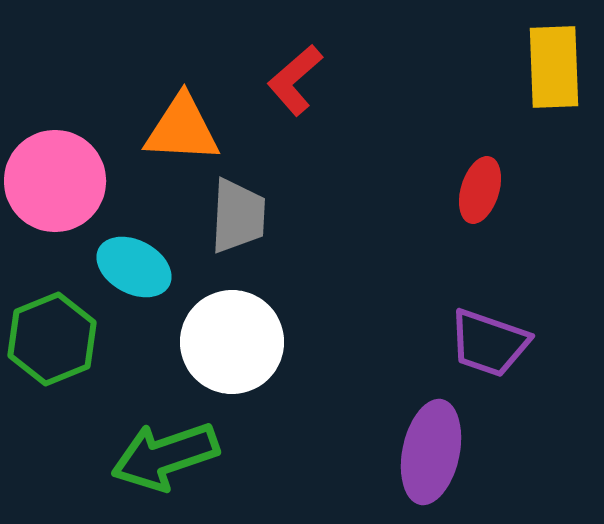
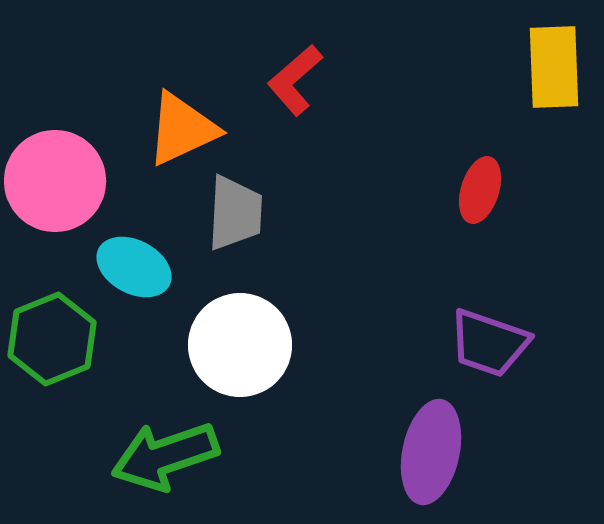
orange triangle: rotated 28 degrees counterclockwise
gray trapezoid: moved 3 px left, 3 px up
white circle: moved 8 px right, 3 px down
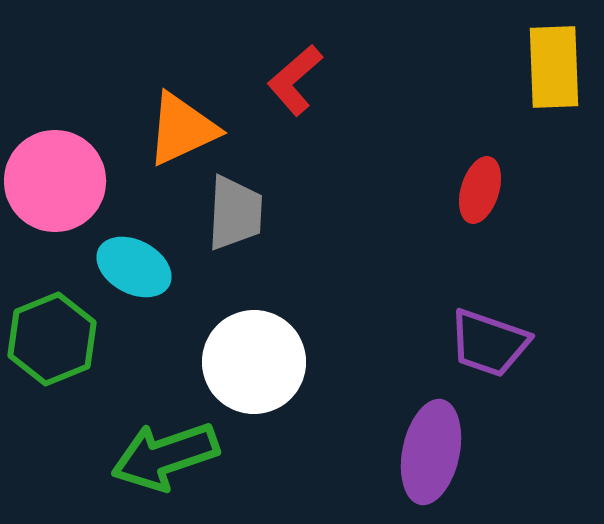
white circle: moved 14 px right, 17 px down
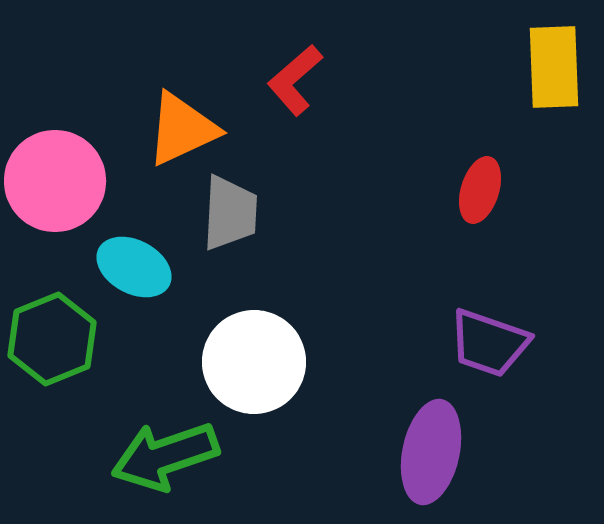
gray trapezoid: moved 5 px left
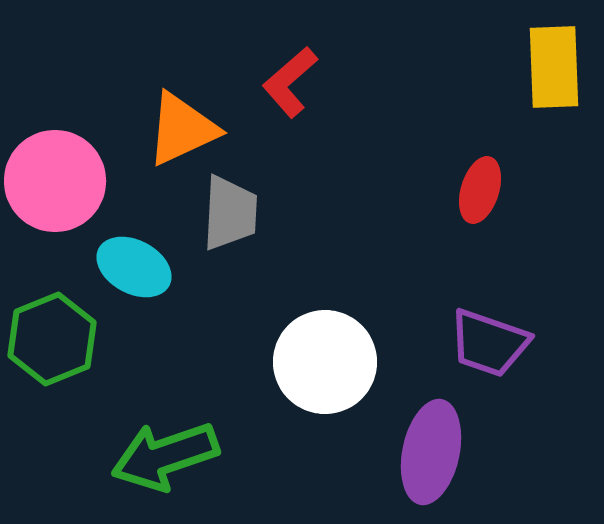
red L-shape: moved 5 px left, 2 px down
white circle: moved 71 px right
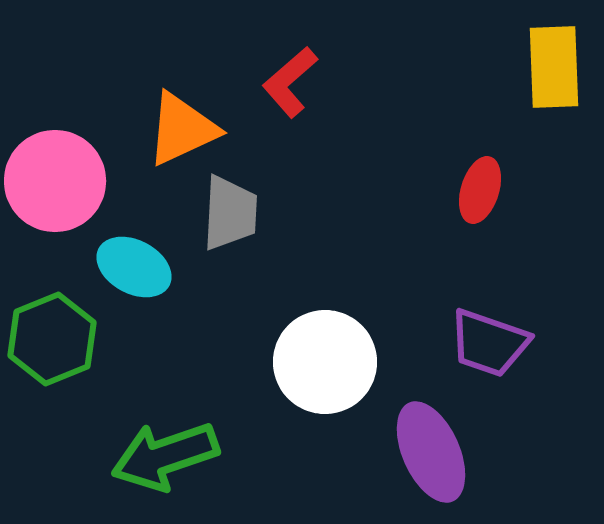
purple ellipse: rotated 36 degrees counterclockwise
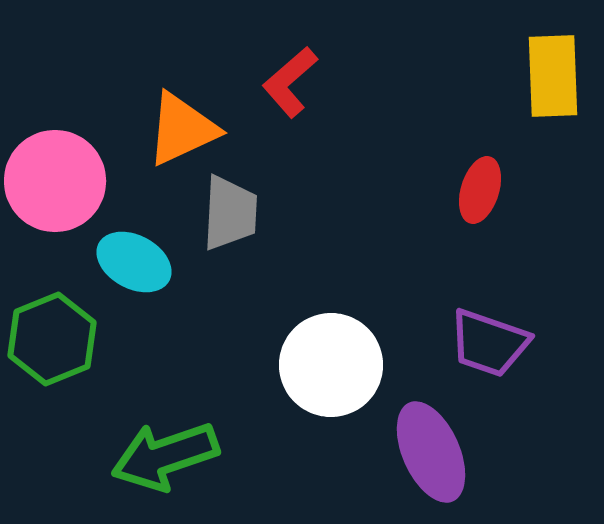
yellow rectangle: moved 1 px left, 9 px down
cyan ellipse: moved 5 px up
white circle: moved 6 px right, 3 px down
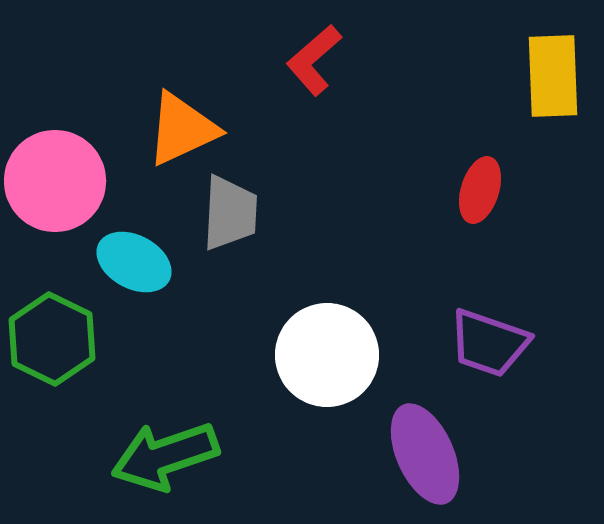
red L-shape: moved 24 px right, 22 px up
green hexagon: rotated 12 degrees counterclockwise
white circle: moved 4 px left, 10 px up
purple ellipse: moved 6 px left, 2 px down
